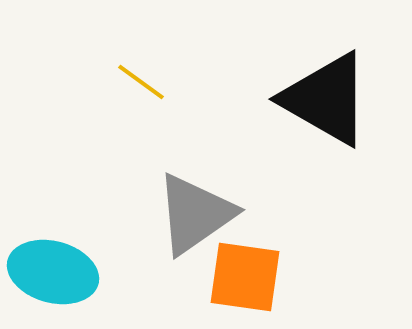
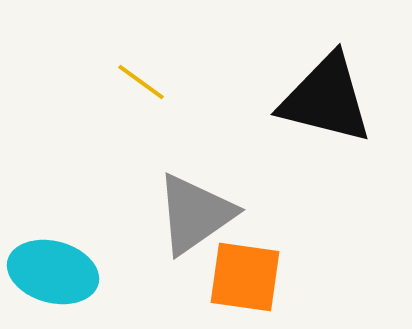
black triangle: rotated 16 degrees counterclockwise
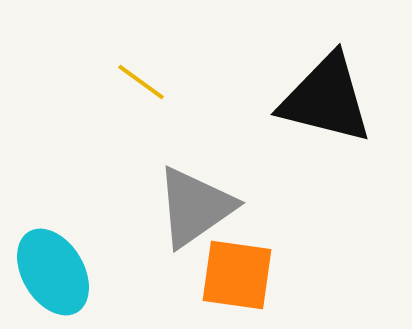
gray triangle: moved 7 px up
cyan ellipse: rotated 44 degrees clockwise
orange square: moved 8 px left, 2 px up
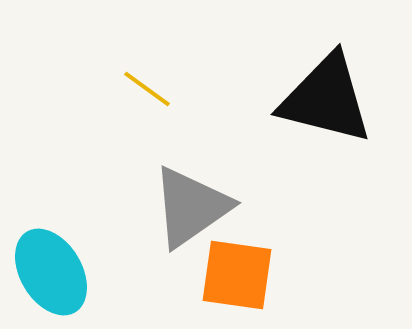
yellow line: moved 6 px right, 7 px down
gray triangle: moved 4 px left
cyan ellipse: moved 2 px left
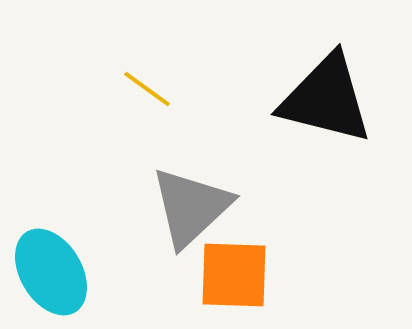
gray triangle: rotated 8 degrees counterclockwise
orange square: moved 3 px left; rotated 6 degrees counterclockwise
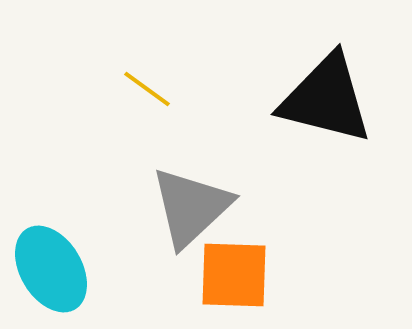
cyan ellipse: moved 3 px up
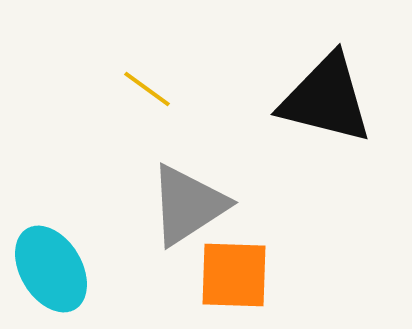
gray triangle: moved 3 px left, 2 px up; rotated 10 degrees clockwise
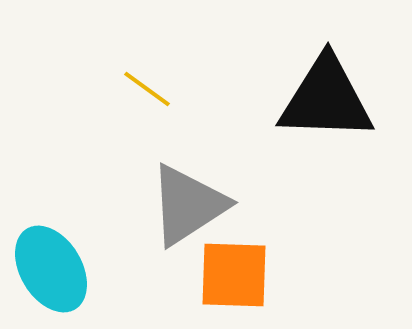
black triangle: rotated 12 degrees counterclockwise
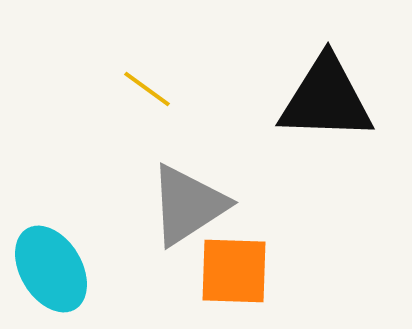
orange square: moved 4 px up
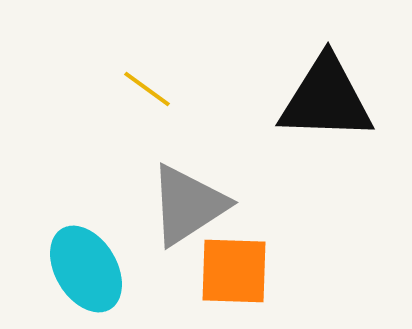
cyan ellipse: moved 35 px right
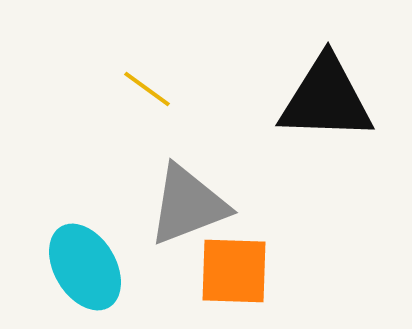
gray triangle: rotated 12 degrees clockwise
cyan ellipse: moved 1 px left, 2 px up
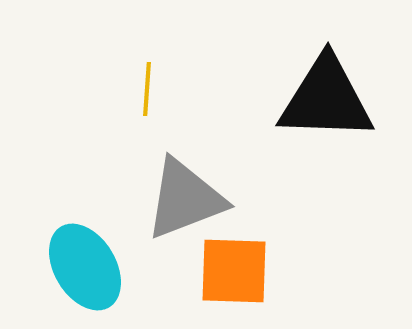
yellow line: rotated 58 degrees clockwise
gray triangle: moved 3 px left, 6 px up
